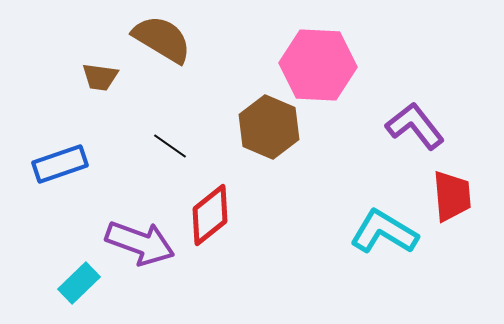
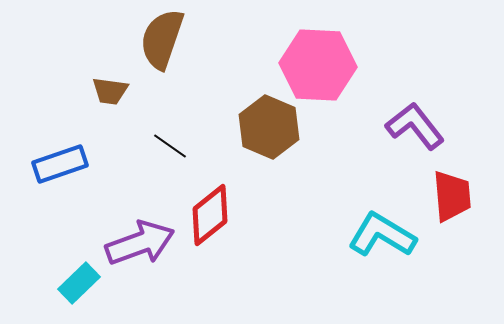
brown semicircle: rotated 102 degrees counterclockwise
brown trapezoid: moved 10 px right, 14 px down
cyan L-shape: moved 2 px left, 3 px down
purple arrow: rotated 40 degrees counterclockwise
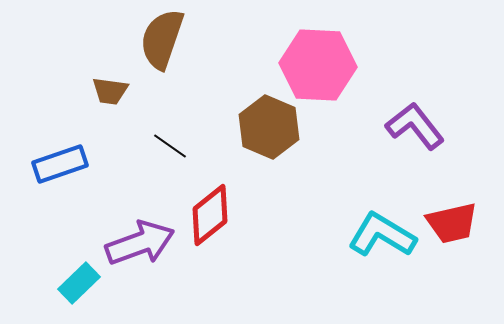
red trapezoid: moved 27 px down; rotated 82 degrees clockwise
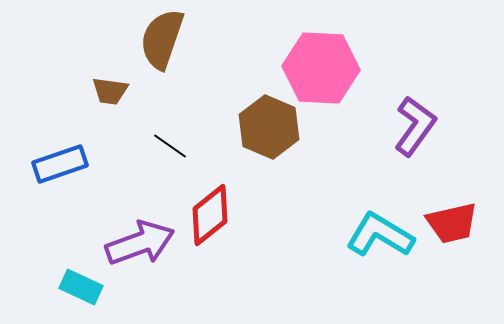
pink hexagon: moved 3 px right, 3 px down
purple L-shape: rotated 74 degrees clockwise
cyan L-shape: moved 2 px left
cyan rectangle: moved 2 px right, 4 px down; rotated 69 degrees clockwise
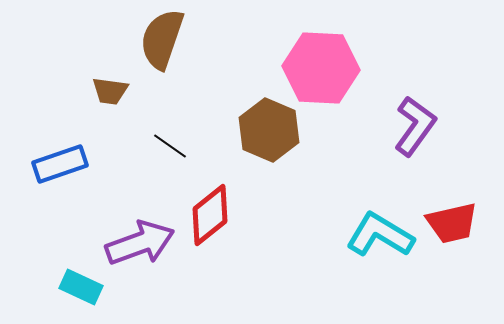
brown hexagon: moved 3 px down
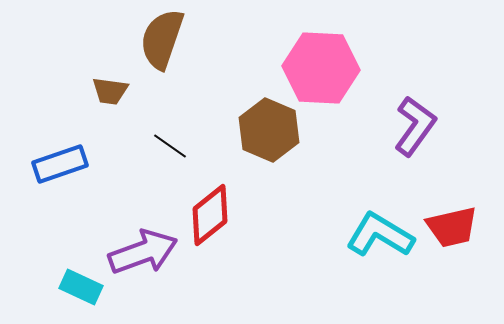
red trapezoid: moved 4 px down
purple arrow: moved 3 px right, 9 px down
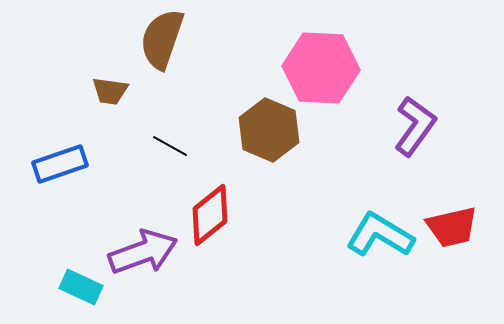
black line: rotated 6 degrees counterclockwise
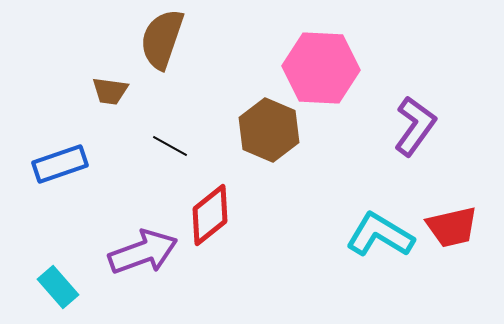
cyan rectangle: moved 23 px left; rotated 24 degrees clockwise
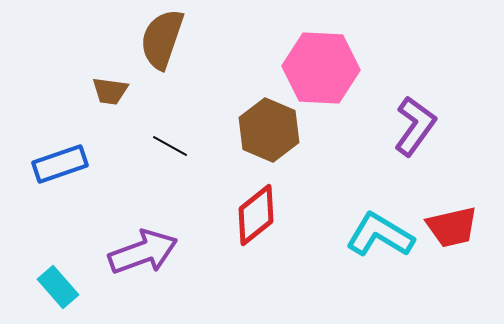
red diamond: moved 46 px right
